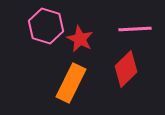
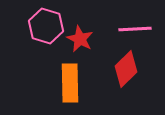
orange rectangle: moved 1 px left; rotated 27 degrees counterclockwise
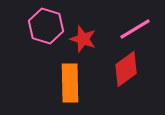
pink line: rotated 28 degrees counterclockwise
red star: moved 3 px right; rotated 8 degrees counterclockwise
red diamond: rotated 9 degrees clockwise
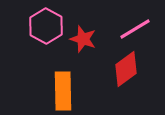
pink hexagon: rotated 12 degrees clockwise
orange rectangle: moved 7 px left, 8 px down
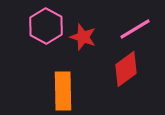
red star: moved 2 px up
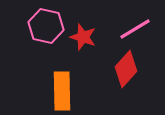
pink hexagon: rotated 16 degrees counterclockwise
red diamond: rotated 12 degrees counterclockwise
orange rectangle: moved 1 px left
